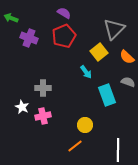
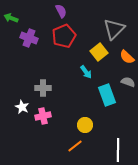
purple semicircle: moved 3 px left, 2 px up; rotated 32 degrees clockwise
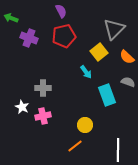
red pentagon: rotated 10 degrees clockwise
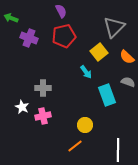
gray triangle: moved 2 px up
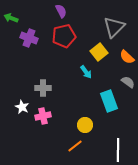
gray semicircle: rotated 16 degrees clockwise
cyan rectangle: moved 2 px right, 6 px down
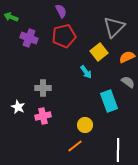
green arrow: moved 1 px up
orange semicircle: rotated 112 degrees clockwise
white star: moved 4 px left
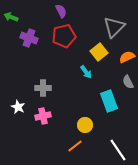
gray semicircle: rotated 152 degrees counterclockwise
white line: rotated 35 degrees counterclockwise
